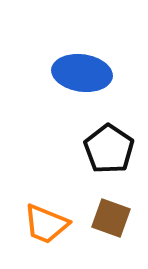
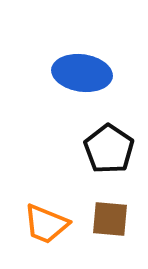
brown square: moved 1 px left, 1 px down; rotated 15 degrees counterclockwise
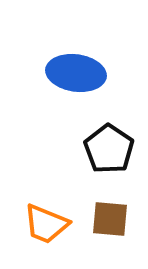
blue ellipse: moved 6 px left
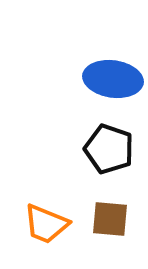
blue ellipse: moved 37 px right, 6 px down
black pentagon: rotated 15 degrees counterclockwise
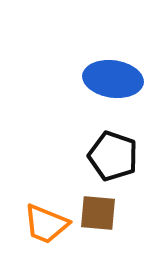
black pentagon: moved 4 px right, 7 px down
brown square: moved 12 px left, 6 px up
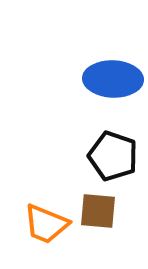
blue ellipse: rotated 6 degrees counterclockwise
brown square: moved 2 px up
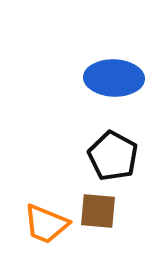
blue ellipse: moved 1 px right, 1 px up
black pentagon: rotated 9 degrees clockwise
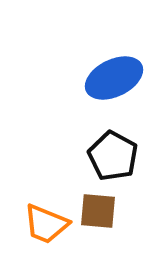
blue ellipse: rotated 28 degrees counterclockwise
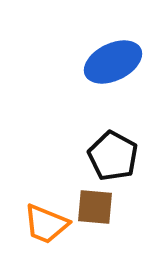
blue ellipse: moved 1 px left, 16 px up
brown square: moved 3 px left, 4 px up
